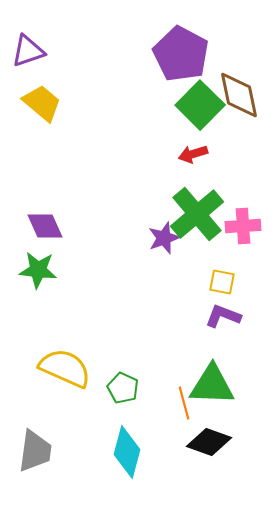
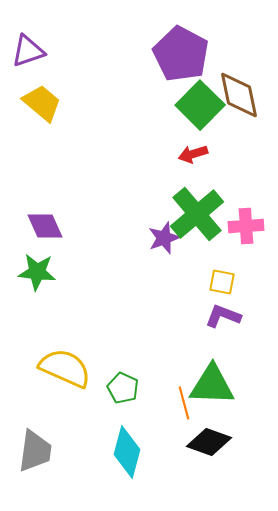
pink cross: moved 3 px right
green star: moved 1 px left, 2 px down
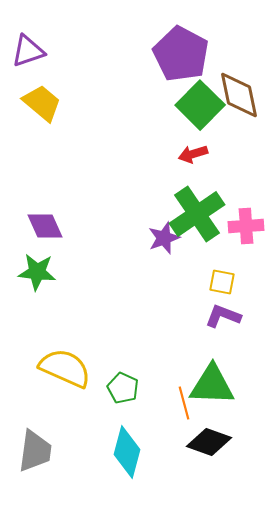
green cross: rotated 6 degrees clockwise
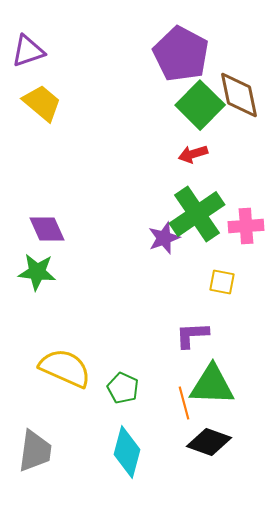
purple diamond: moved 2 px right, 3 px down
purple L-shape: moved 31 px left, 19 px down; rotated 24 degrees counterclockwise
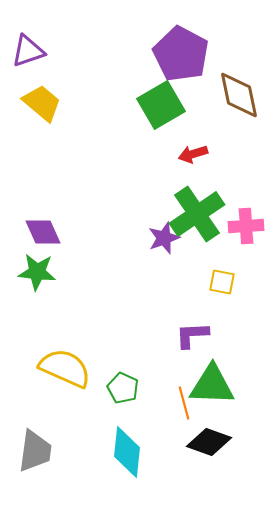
green square: moved 39 px left; rotated 15 degrees clockwise
purple diamond: moved 4 px left, 3 px down
cyan diamond: rotated 9 degrees counterclockwise
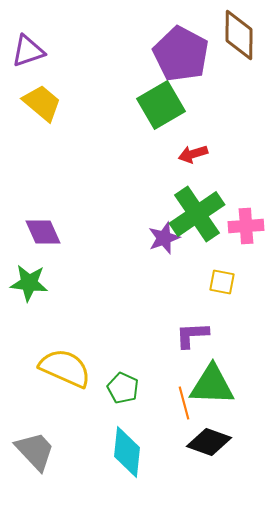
brown diamond: moved 60 px up; rotated 12 degrees clockwise
green star: moved 8 px left, 11 px down
gray trapezoid: rotated 51 degrees counterclockwise
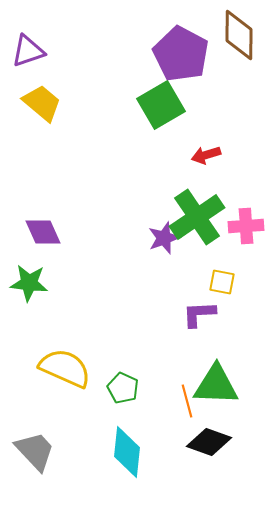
red arrow: moved 13 px right, 1 px down
green cross: moved 3 px down
purple L-shape: moved 7 px right, 21 px up
green triangle: moved 4 px right
orange line: moved 3 px right, 2 px up
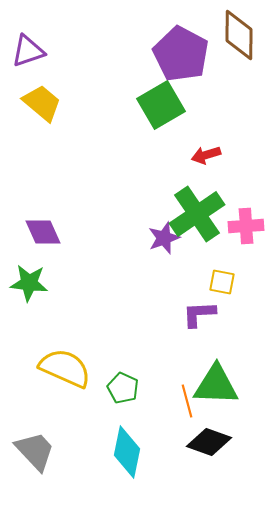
green cross: moved 3 px up
cyan diamond: rotated 6 degrees clockwise
